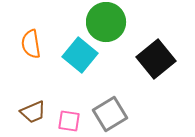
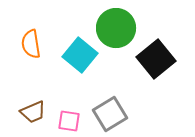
green circle: moved 10 px right, 6 px down
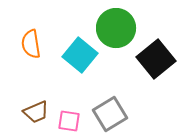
brown trapezoid: moved 3 px right
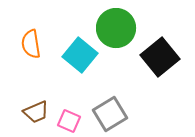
black square: moved 4 px right, 2 px up
pink square: rotated 15 degrees clockwise
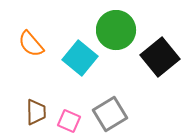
green circle: moved 2 px down
orange semicircle: rotated 32 degrees counterclockwise
cyan square: moved 3 px down
brown trapezoid: rotated 68 degrees counterclockwise
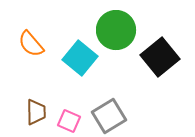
gray square: moved 1 px left, 2 px down
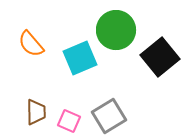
cyan square: rotated 28 degrees clockwise
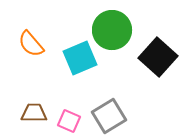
green circle: moved 4 px left
black square: moved 2 px left; rotated 9 degrees counterclockwise
brown trapezoid: moved 2 px left, 1 px down; rotated 88 degrees counterclockwise
